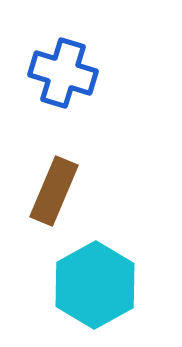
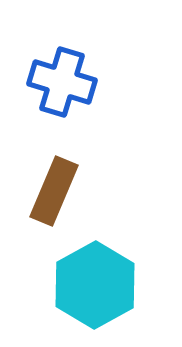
blue cross: moved 1 px left, 9 px down
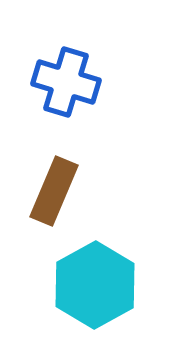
blue cross: moved 4 px right
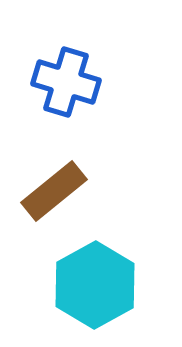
brown rectangle: rotated 28 degrees clockwise
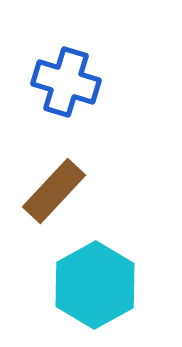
brown rectangle: rotated 8 degrees counterclockwise
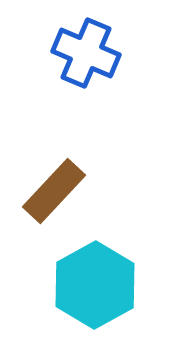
blue cross: moved 20 px right, 29 px up; rotated 6 degrees clockwise
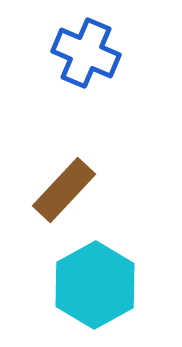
brown rectangle: moved 10 px right, 1 px up
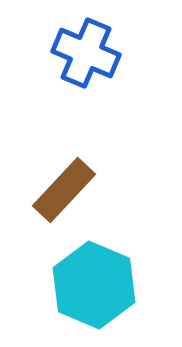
cyan hexagon: moved 1 px left; rotated 8 degrees counterclockwise
